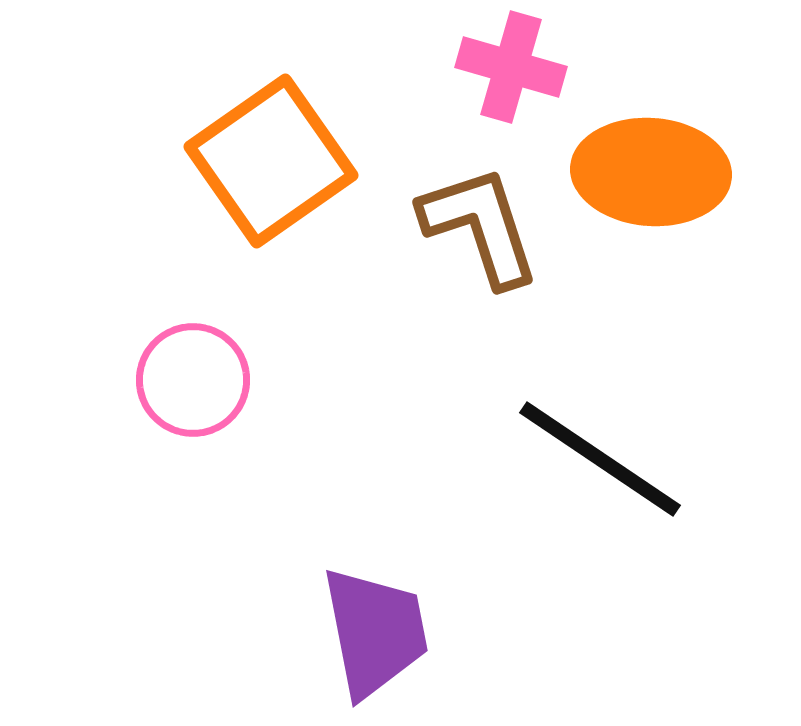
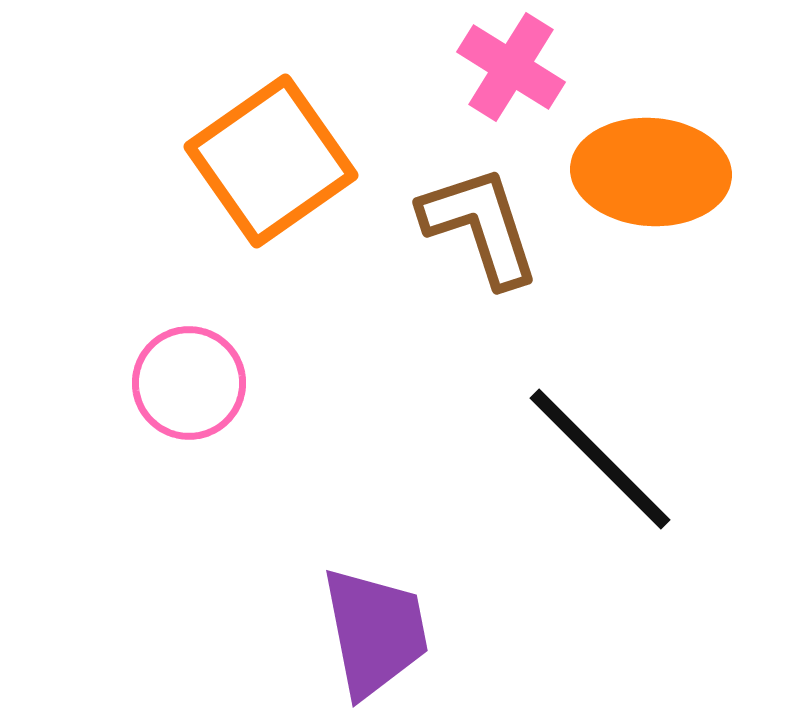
pink cross: rotated 16 degrees clockwise
pink circle: moved 4 px left, 3 px down
black line: rotated 11 degrees clockwise
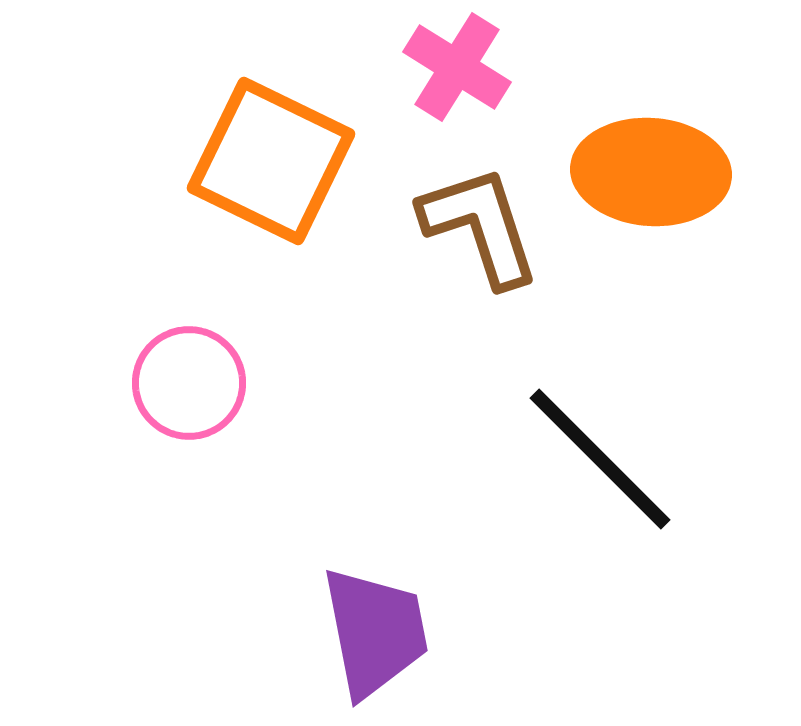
pink cross: moved 54 px left
orange square: rotated 29 degrees counterclockwise
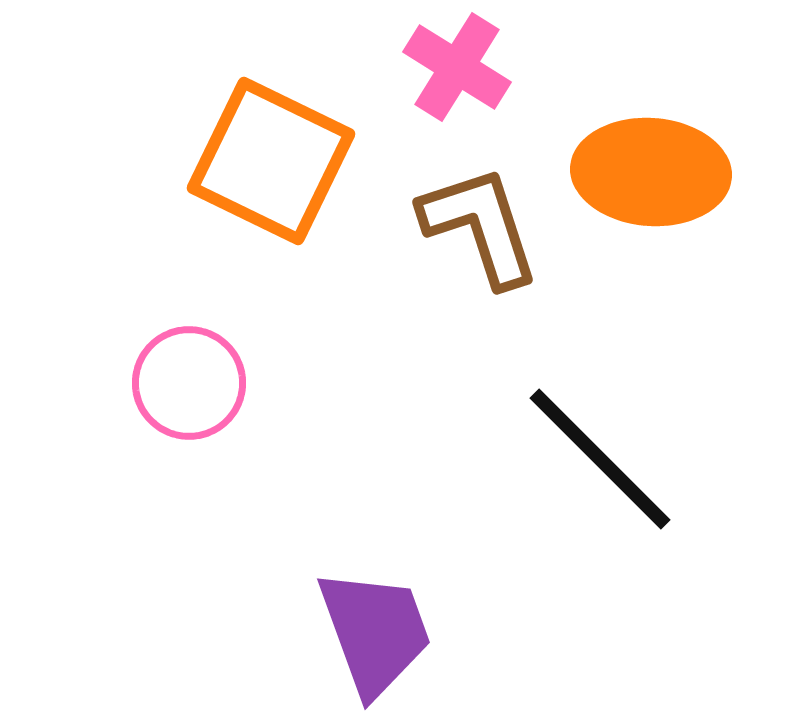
purple trapezoid: rotated 9 degrees counterclockwise
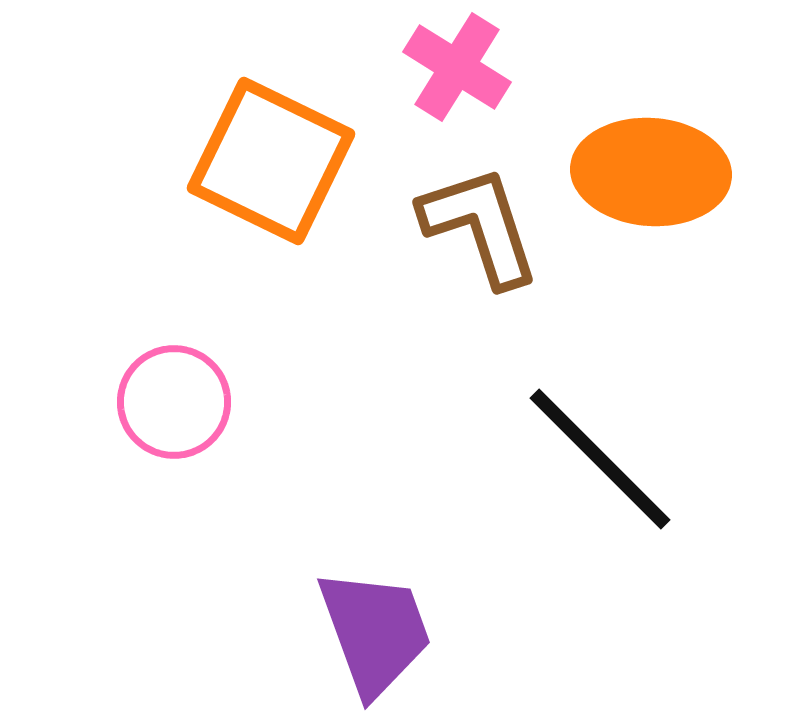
pink circle: moved 15 px left, 19 px down
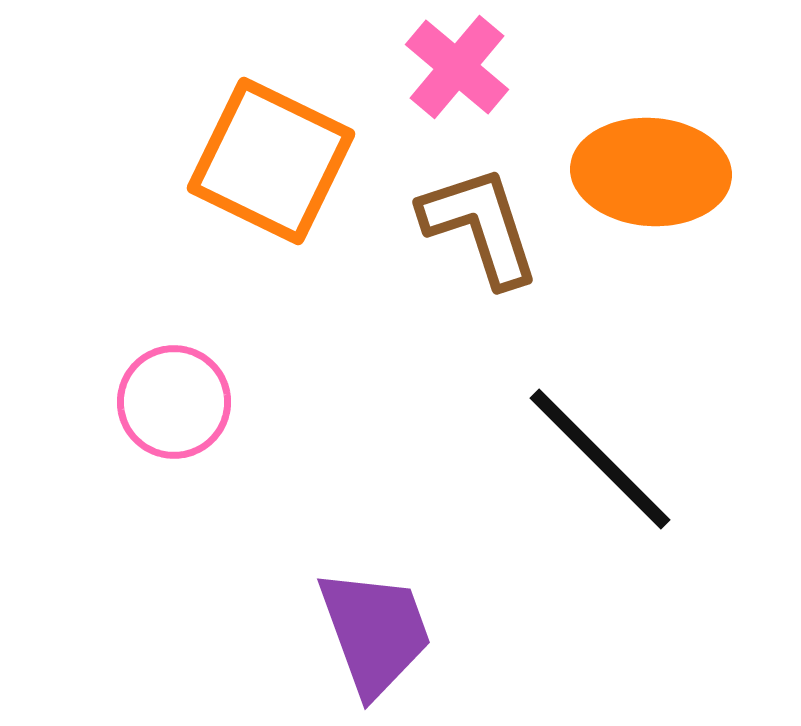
pink cross: rotated 8 degrees clockwise
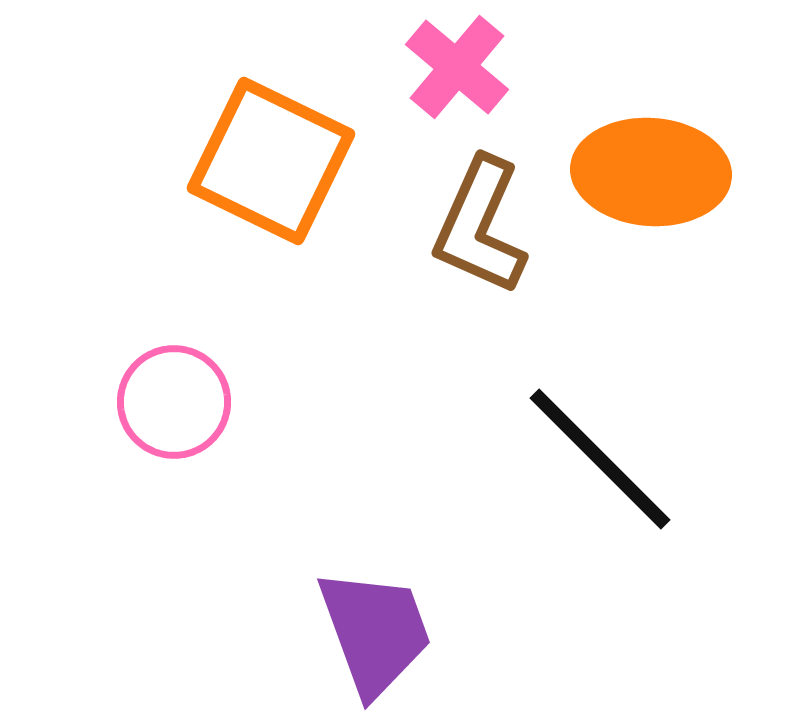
brown L-shape: rotated 138 degrees counterclockwise
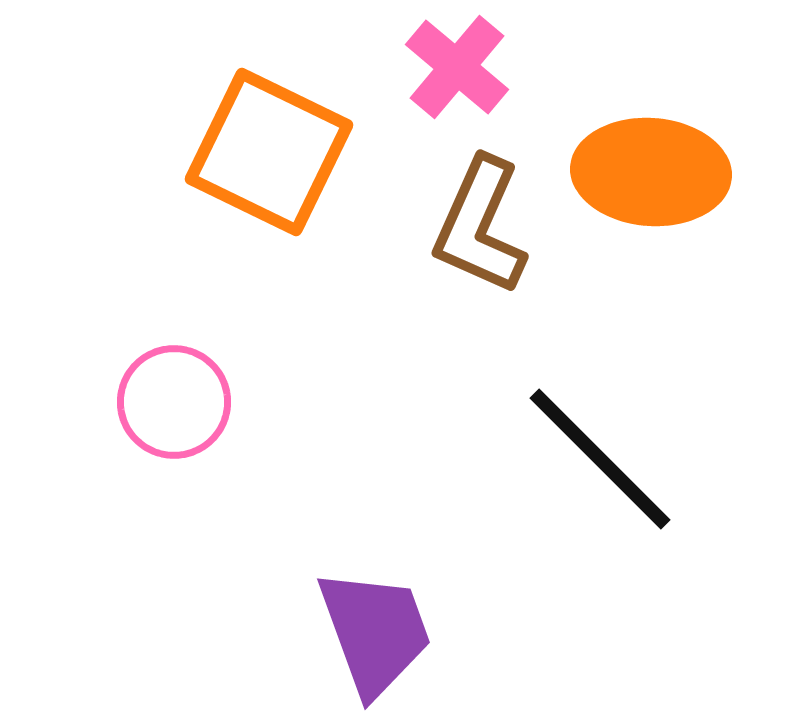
orange square: moved 2 px left, 9 px up
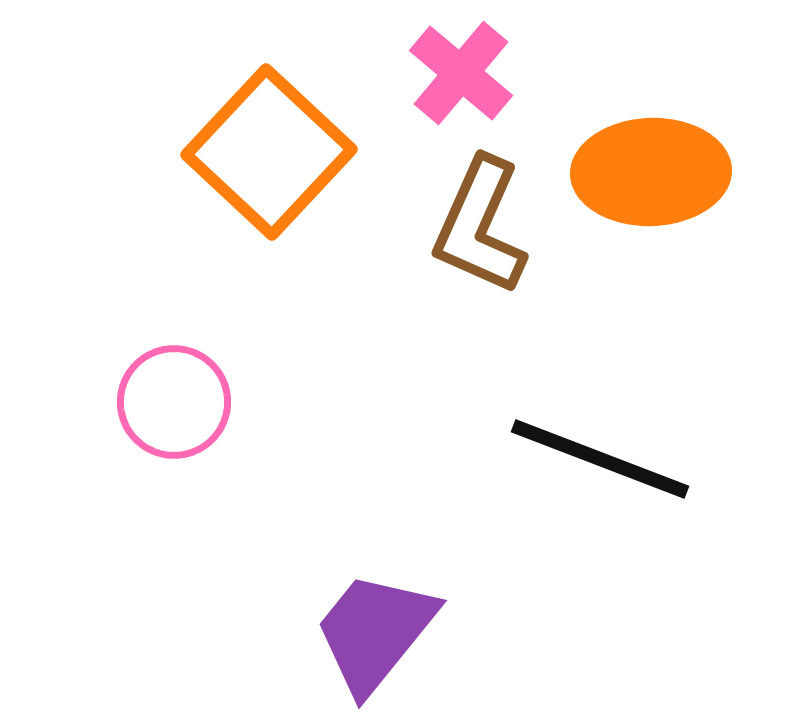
pink cross: moved 4 px right, 6 px down
orange square: rotated 17 degrees clockwise
orange ellipse: rotated 6 degrees counterclockwise
black line: rotated 24 degrees counterclockwise
purple trapezoid: rotated 121 degrees counterclockwise
